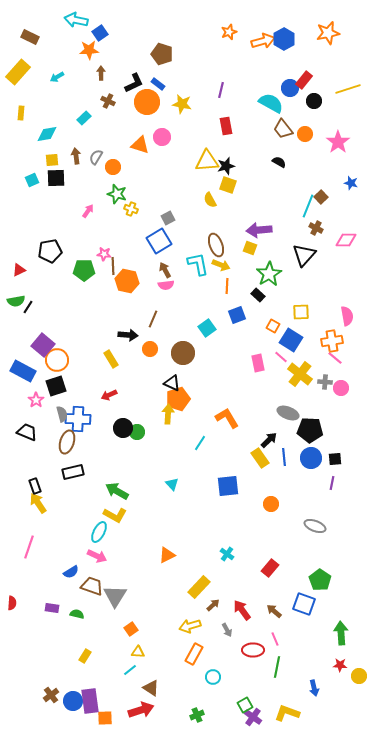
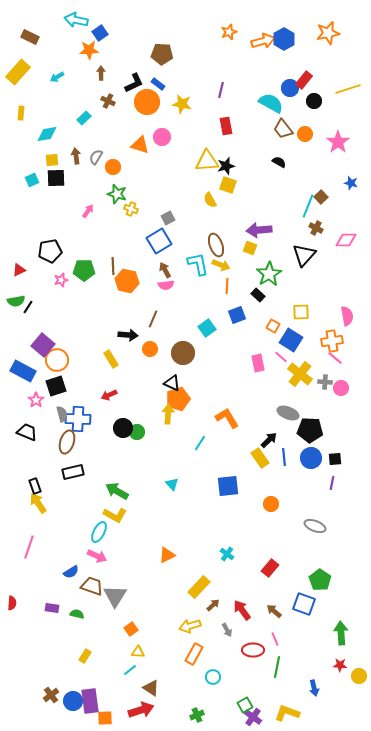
brown pentagon at (162, 54): rotated 15 degrees counterclockwise
pink star at (104, 254): moved 43 px left, 26 px down; rotated 24 degrees counterclockwise
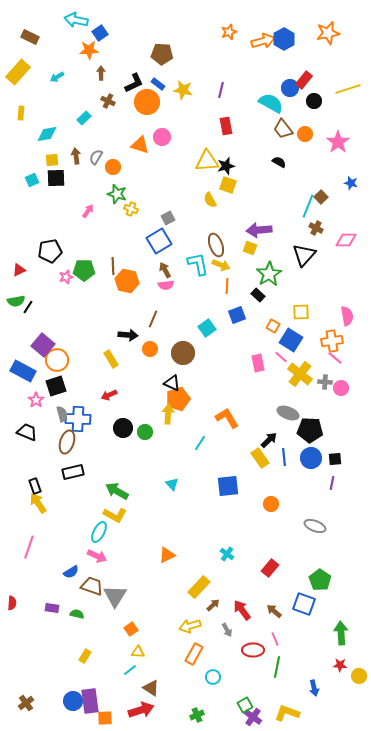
yellow star at (182, 104): moved 1 px right, 14 px up
pink star at (61, 280): moved 5 px right, 3 px up
green circle at (137, 432): moved 8 px right
brown cross at (51, 695): moved 25 px left, 8 px down
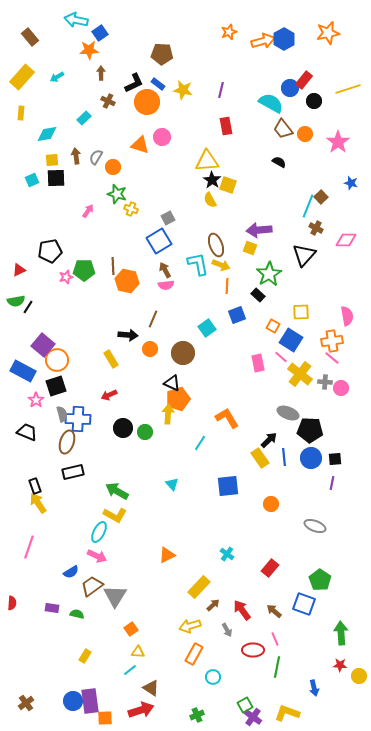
brown rectangle at (30, 37): rotated 24 degrees clockwise
yellow rectangle at (18, 72): moved 4 px right, 5 px down
black star at (226, 166): moved 14 px left, 14 px down; rotated 24 degrees counterclockwise
pink line at (335, 358): moved 3 px left
brown trapezoid at (92, 586): rotated 55 degrees counterclockwise
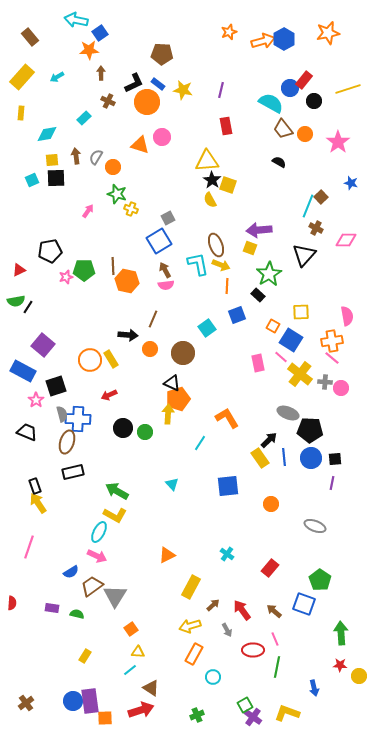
orange circle at (57, 360): moved 33 px right
yellow rectangle at (199, 587): moved 8 px left; rotated 15 degrees counterclockwise
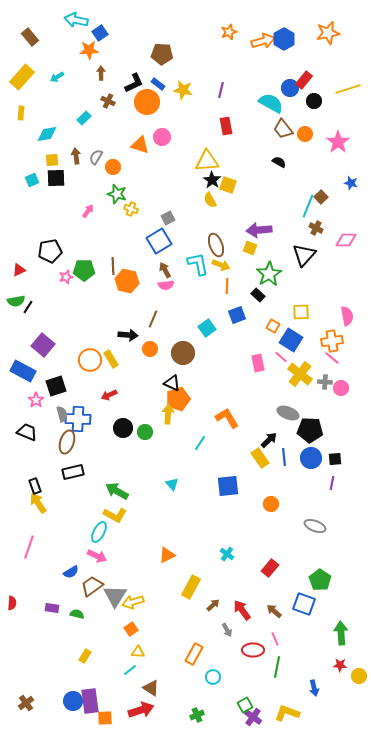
yellow arrow at (190, 626): moved 57 px left, 24 px up
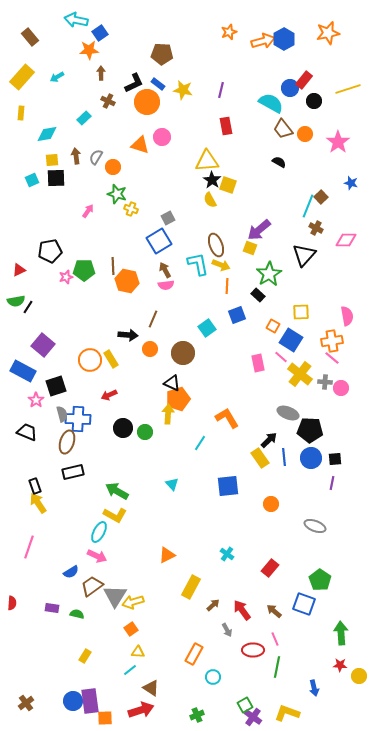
purple arrow at (259, 230): rotated 35 degrees counterclockwise
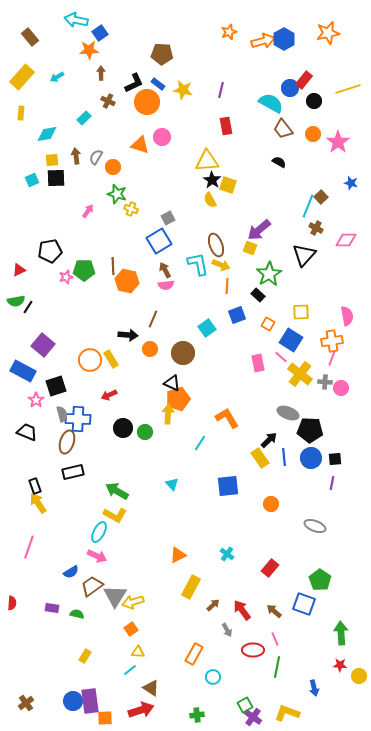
orange circle at (305, 134): moved 8 px right
orange square at (273, 326): moved 5 px left, 2 px up
pink line at (332, 358): rotated 70 degrees clockwise
orange triangle at (167, 555): moved 11 px right
green cross at (197, 715): rotated 16 degrees clockwise
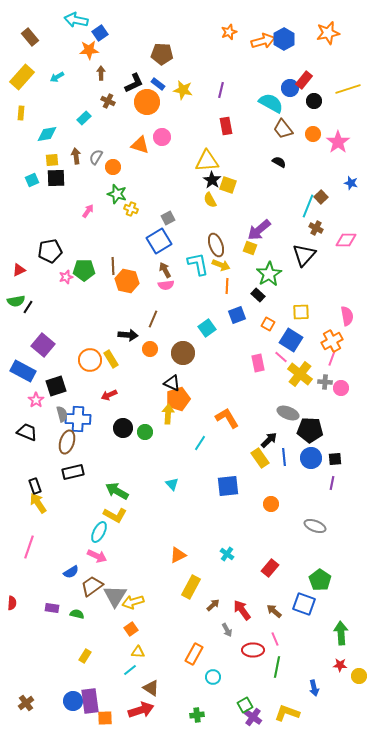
orange cross at (332, 341): rotated 20 degrees counterclockwise
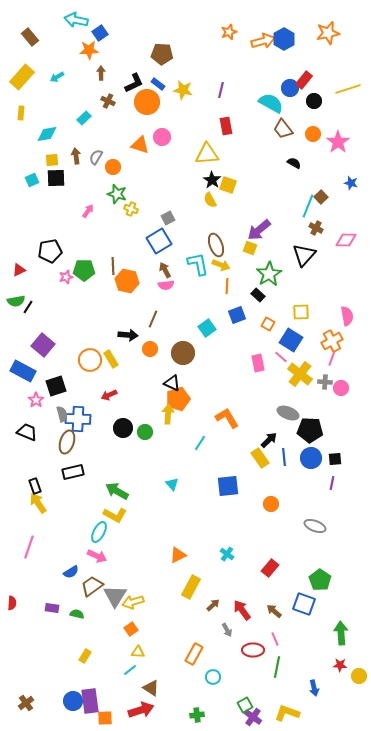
yellow triangle at (207, 161): moved 7 px up
black semicircle at (279, 162): moved 15 px right, 1 px down
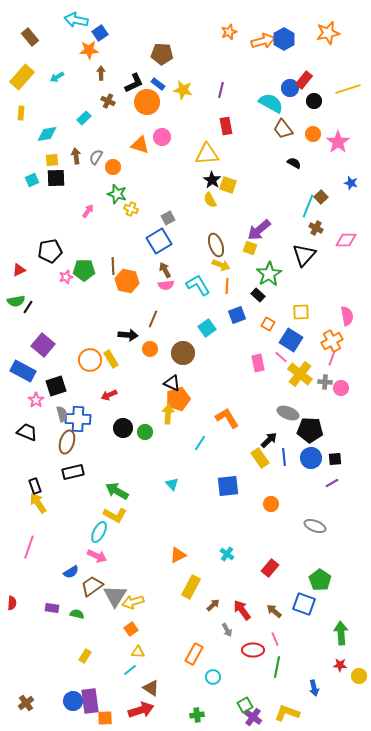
cyan L-shape at (198, 264): moved 21 px down; rotated 20 degrees counterclockwise
purple line at (332, 483): rotated 48 degrees clockwise
